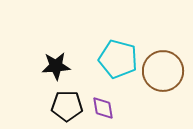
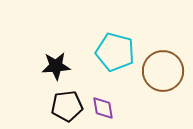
cyan pentagon: moved 3 px left, 7 px up
black pentagon: rotated 8 degrees counterclockwise
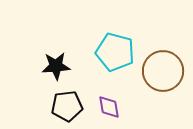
purple diamond: moved 6 px right, 1 px up
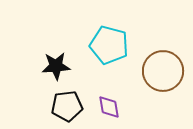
cyan pentagon: moved 6 px left, 7 px up
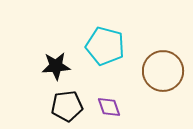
cyan pentagon: moved 4 px left, 1 px down
purple diamond: rotated 10 degrees counterclockwise
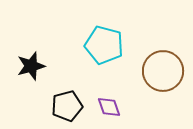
cyan pentagon: moved 1 px left, 1 px up
black star: moved 25 px left; rotated 12 degrees counterclockwise
black pentagon: rotated 8 degrees counterclockwise
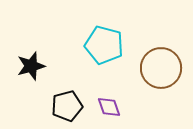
brown circle: moved 2 px left, 3 px up
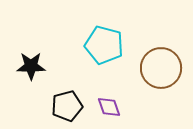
black star: rotated 16 degrees clockwise
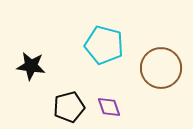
black star: rotated 8 degrees clockwise
black pentagon: moved 2 px right, 1 px down
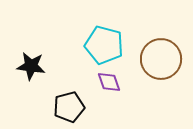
brown circle: moved 9 px up
purple diamond: moved 25 px up
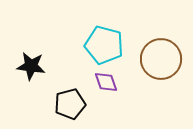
purple diamond: moved 3 px left
black pentagon: moved 1 px right, 3 px up
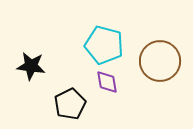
brown circle: moved 1 px left, 2 px down
purple diamond: moved 1 px right; rotated 10 degrees clockwise
black pentagon: rotated 12 degrees counterclockwise
